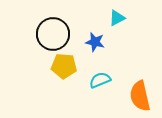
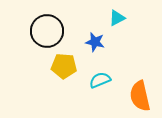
black circle: moved 6 px left, 3 px up
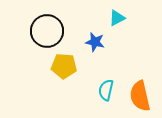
cyan semicircle: moved 6 px right, 10 px down; rotated 55 degrees counterclockwise
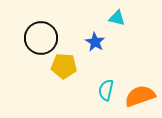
cyan triangle: rotated 42 degrees clockwise
black circle: moved 6 px left, 7 px down
blue star: rotated 18 degrees clockwise
orange semicircle: rotated 84 degrees clockwise
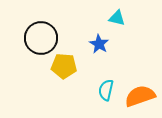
blue star: moved 4 px right, 2 px down
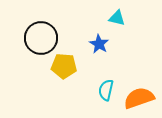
orange semicircle: moved 1 px left, 2 px down
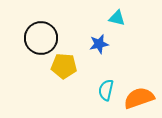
blue star: rotated 30 degrees clockwise
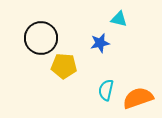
cyan triangle: moved 2 px right, 1 px down
blue star: moved 1 px right, 1 px up
orange semicircle: moved 1 px left
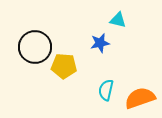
cyan triangle: moved 1 px left, 1 px down
black circle: moved 6 px left, 9 px down
orange semicircle: moved 2 px right
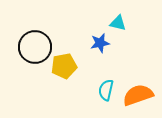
cyan triangle: moved 3 px down
yellow pentagon: rotated 15 degrees counterclockwise
orange semicircle: moved 2 px left, 3 px up
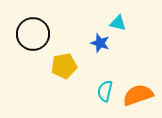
blue star: rotated 30 degrees clockwise
black circle: moved 2 px left, 13 px up
cyan semicircle: moved 1 px left, 1 px down
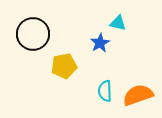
blue star: rotated 24 degrees clockwise
cyan semicircle: rotated 15 degrees counterclockwise
